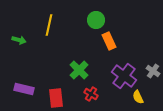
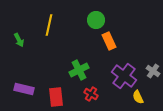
green arrow: rotated 48 degrees clockwise
green cross: rotated 18 degrees clockwise
red rectangle: moved 1 px up
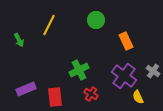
yellow line: rotated 15 degrees clockwise
orange rectangle: moved 17 px right
purple rectangle: moved 2 px right; rotated 36 degrees counterclockwise
red rectangle: moved 1 px left
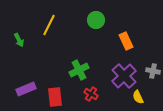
gray cross: rotated 24 degrees counterclockwise
purple cross: rotated 10 degrees clockwise
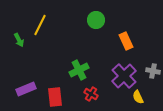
yellow line: moved 9 px left
